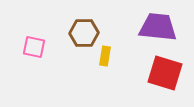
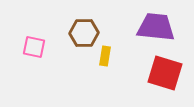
purple trapezoid: moved 2 px left
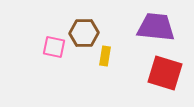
pink square: moved 20 px right
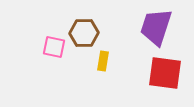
purple trapezoid: rotated 78 degrees counterclockwise
yellow rectangle: moved 2 px left, 5 px down
red square: rotated 9 degrees counterclockwise
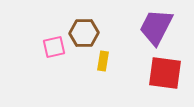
purple trapezoid: rotated 9 degrees clockwise
pink square: rotated 25 degrees counterclockwise
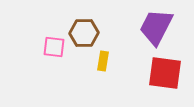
pink square: rotated 20 degrees clockwise
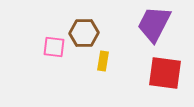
purple trapezoid: moved 2 px left, 3 px up
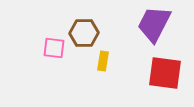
pink square: moved 1 px down
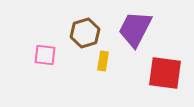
purple trapezoid: moved 19 px left, 5 px down
brown hexagon: moved 1 px right; rotated 16 degrees counterclockwise
pink square: moved 9 px left, 7 px down
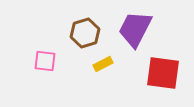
pink square: moved 6 px down
yellow rectangle: moved 3 px down; rotated 54 degrees clockwise
red square: moved 2 px left
